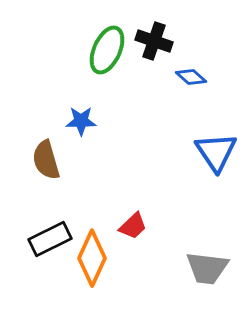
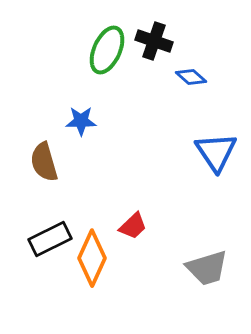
brown semicircle: moved 2 px left, 2 px down
gray trapezoid: rotated 24 degrees counterclockwise
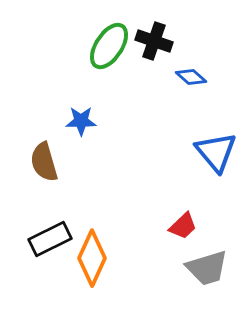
green ellipse: moved 2 px right, 4 px up; rotated 9 degrees clockwise
blue triangle: rotated 6 degrees counterclockwise
red trapezoid: moved 50 px right
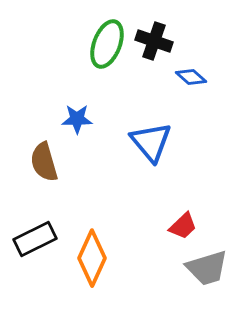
green ellipse: moved 2 px left, 2 px up; rotated 12 degrees counterclockwise
blue star: moved 4 px left, 2 px up
blue triangle: moved 65 px left, 10 px up
black rectangle: moved 15 px left
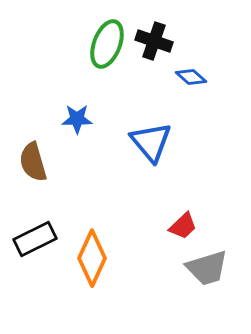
brown semicircle: moved 11 px left
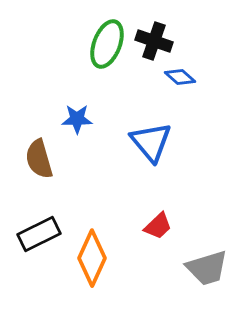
blue diamond: moved 11 px left
brown semicircle: moved 6 px right, 3 px up
red trapezoid: moved 25 px left
black rectangle: moved 4 px right, 5 px up
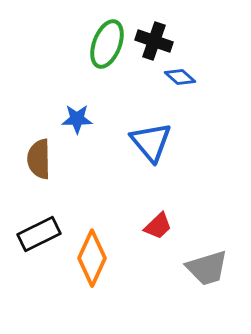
brown semicircle: rotated 15 degrees clockwise
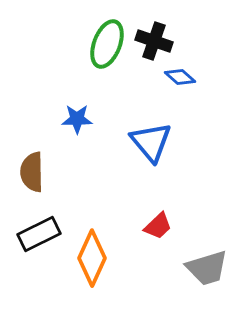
brown semicircle: moved 7 px left, 13 px down
